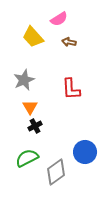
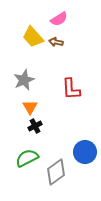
brown arrow: moved 13 px left
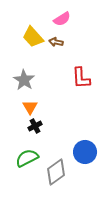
pink semicircle: moved 3 px right
gray star: rotated 15 degrees counterclockwise
red L-shape: moved 10 px right, 11 px up
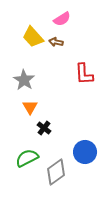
red L-shape: moved 3 px right, 4 px up
black cross: moved 9 px right, 2 px down; rotated 24 degrees counterclockwise
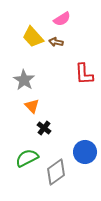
orange triangle: moved 2 px right, 1 px up; rotated 14 degrees counterclockwise
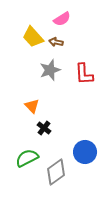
gray star: moved 26 px right, 10 px up; rotated 20 degrees clockwise
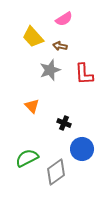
pink semicircle: moved 2 px right
brown arrow: moved 4 px right, 4 px down
black cross: moved 20 px right, 5 px up; rotated 16 degrees counterclockwise
blue circle: moved 3 px left, 3 px up
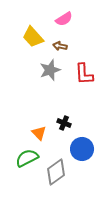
orange triangle: moved 7 px right, 27 px down
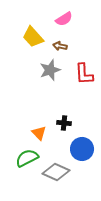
black cross: rotated 16 degrees counterclockwise
gray diamond: rotated 60 degrees clockwise
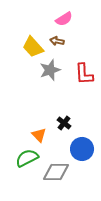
yellow trapezoid: moved 10 px down
brown arrow: moved 3 px left, 5 px up
black cross: rotated 32 degrees clockwise
orange triangle: moved 2 px down
gray diamond: rotated 24 degrees counterclockwise
